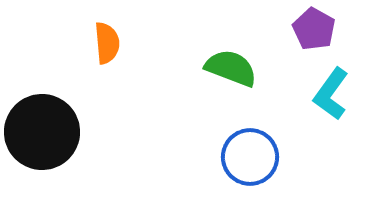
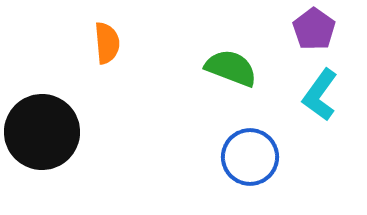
purple pentagon: rotated 6 degrees clockwise
cyan L-shape: moved 11 px left, 1 px down
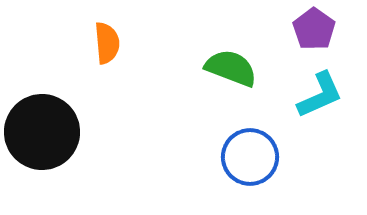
cyan L-shape: rotated 150 degrees counterclockwise
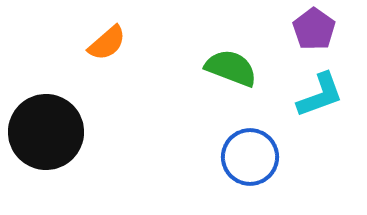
orange semicircle: rotated 54 degrees clockwise
cyan L-shape: rotated 4 degrees clockwise
black circle: moved 4 px right
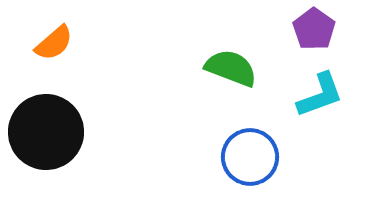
orange semicircle: moved 53 px left
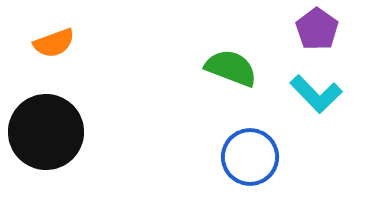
purple pentagon: moved 3 px right
orange semicircle: rotated 21 degrees clockwise
cyan L-shape: moved 4 px left, 1 px up; rotated 66 degrees clockwise
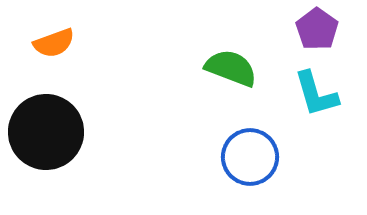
cyan L-shape: rotated 28 degrees clockwise
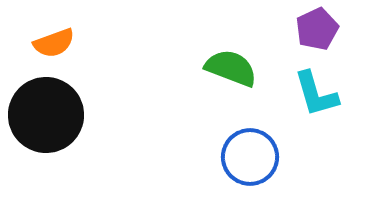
purple pentagon: rotated 12 degrees clockwise
black circle: moved 17 px up
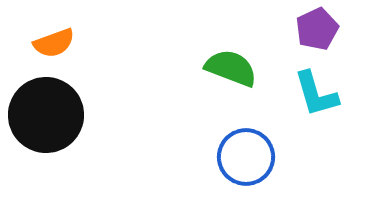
blue circle: moved 4 px left
